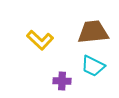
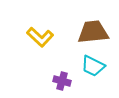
yellow L-shape: moved 3 px up
purple cross: rotated 12 degrees clockwise
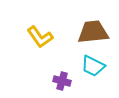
yellow L-shape: rotated 12 degrees clockwise
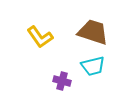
brown trapezoid: rotated 24 degrees clockwise
cyan trapezoid: rotated 40 degrees counterclockwise
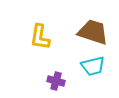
yellow L-shape: rotated 44 degrees clockwise
purple cross: moved 6 px left
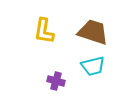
yellow L-shape: moved 4 px right, 6 px up
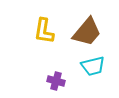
brown trapezoid: moved 6 px left; rotated 112 degrees clockwise
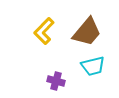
yellow L-shape: rotated 36 degrees clockwise
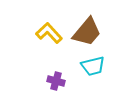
yellow L-shape: moved 5 px right, 2 px down; rotated 92 degrees clockwise
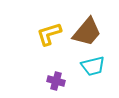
yellow L-shape: moved 1 px down; rotated 64 degrees counterclockwise
